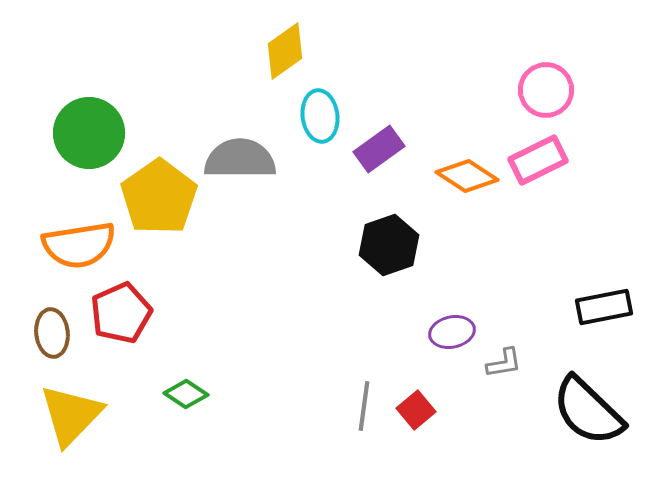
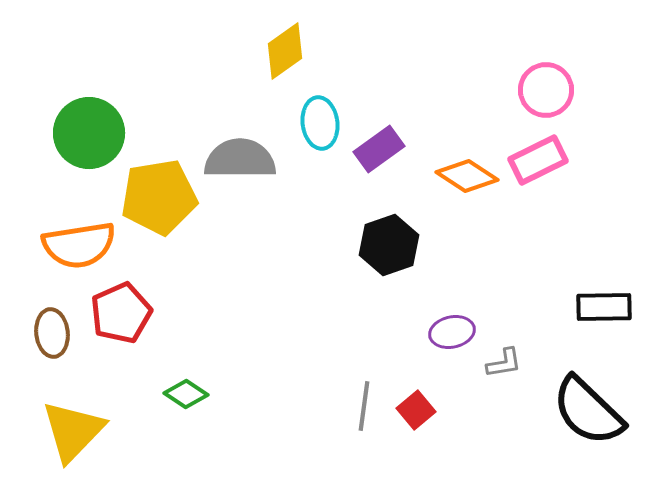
cyan ellipse: moved 7 px down
yellow pentagon: rotated 26 degrees clockwise
black rectangle: rotated 10 degrees clockwise
yellow triangle: moved 2 px right, 16 px down
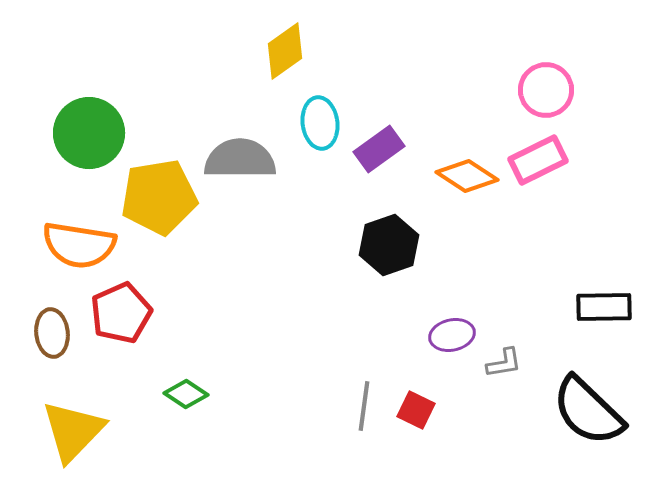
orange semicircle: rotated 18 degrees clockwise
purple ellipse: moved 3 px down
red square: rotated 24 degrees counterclockwise
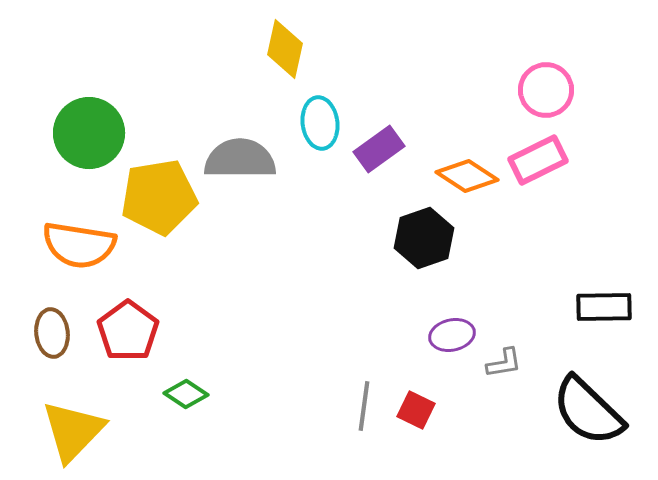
yellow diamond: moved 2 px up; rotated 42 degrees counterclockwise
black hexagon: moved 35 px right, 7 px up
red pentagon: moved 7 px right, 18 px down; rotated 12 degrees counterclockwise
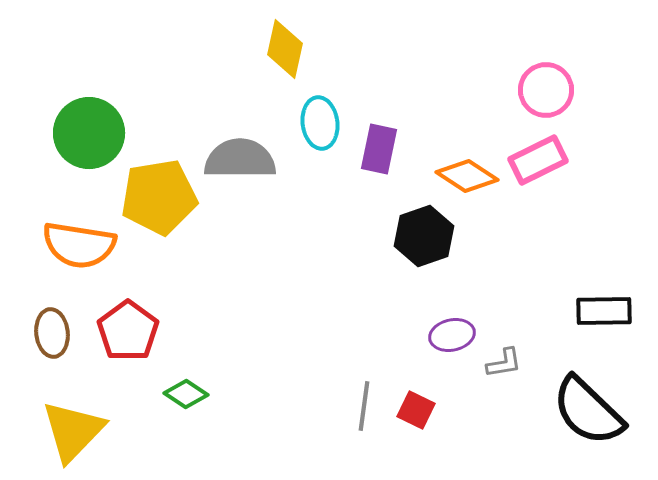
purple rectangle: rotated 42 degrees counterclockwise
black hexagon: moved 2 px up
black rectangle: moved 4 px down
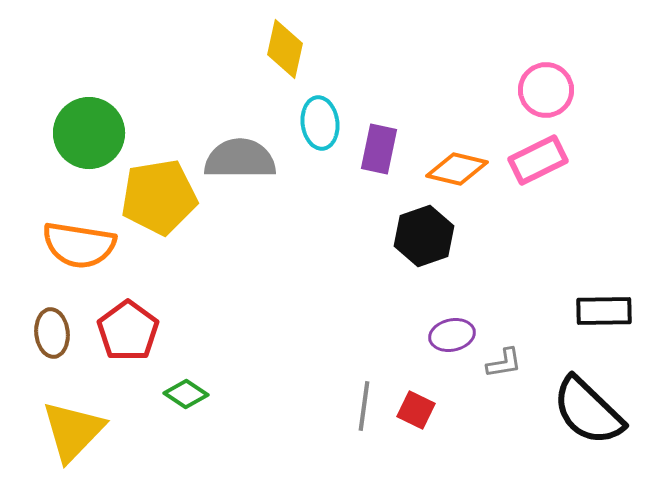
orange diamond: moved 10 px left, 7 px up; rotated 20 degrees counterclockwise
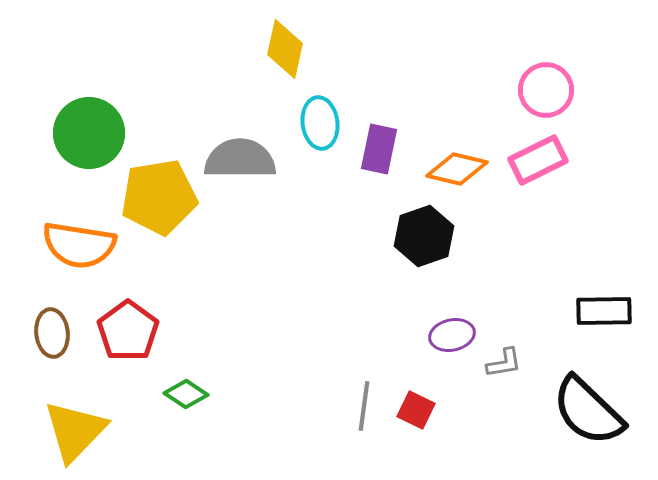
yellow triangle: moved 2 px right
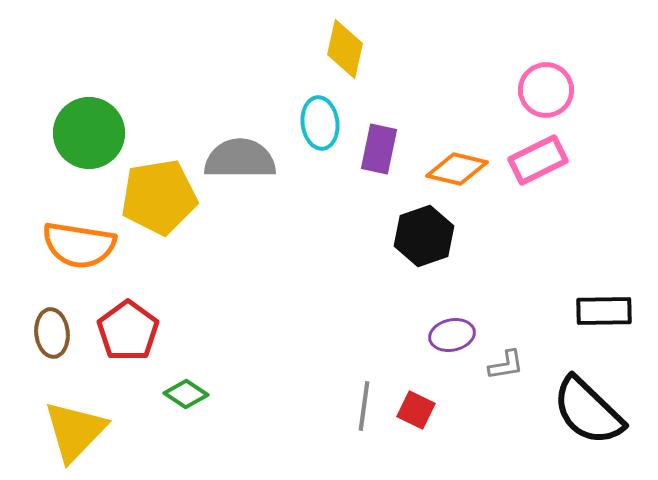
yellow diamond: moved 60 px right
gray L-shape: moved 2 px right, 2 px down
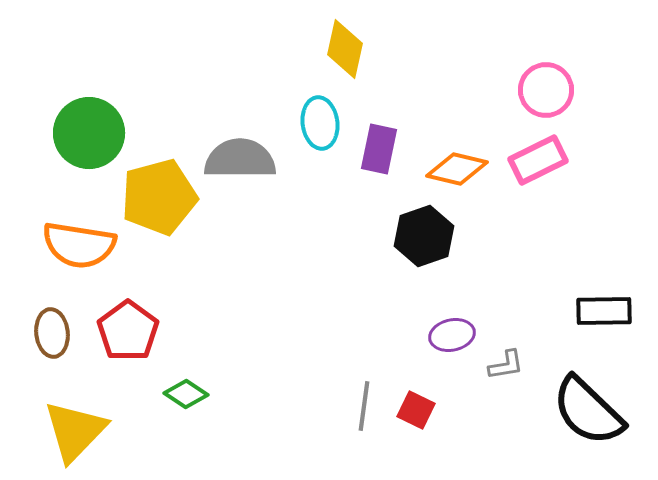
yellow pentagon: rotated 6 degrees counterclockwise
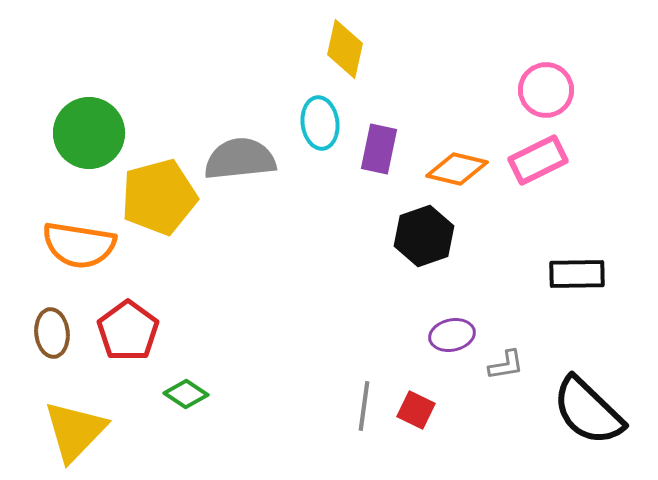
gray semicircle: rotated 6 degrees counterclockwise
black rectangle: moved 27 px left, 37 px up
